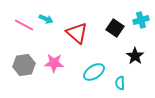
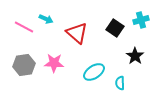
pink line: moved 2 px down
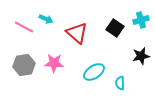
black star: moved 6 px right; rotated 24 degrees clockwise
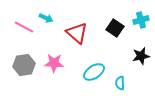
cyan arrow: moved 1 px up
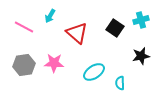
cyan arrow: moved 4 px right, 2 px up; rotated 96 degrees clockwise
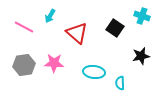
cyan cross: moved 1 px right, 4 px up; rotated 35 degrees clockwise
cyan ellipse: rotated 40 degrees clockwise
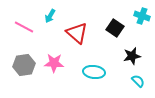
black star: moved 9 px left
cyan semicircle: moved 18 px right, 2 px up; rotated 136 degrees clockwise
